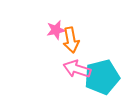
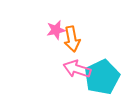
orange arrow: moved 1 px right, 1 px up
cyan pentagon: rotated 12 degrees counterclockwise
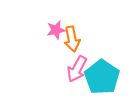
pink arrow: rotated 80 degrees counterclockwise
cyan pentagon: rotated 12 degrees counterclockwise
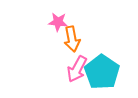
pink star: moved 2 px right, 8 px up; rotated 18 degrees clockwise
cyan pentagon: moved 5 px up
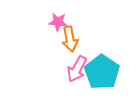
orange arrow: moved 2 px left
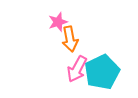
pink star: rotated 24 degrees counterclockwise
cyan pentagon: rotated 12 degrees clockwise
